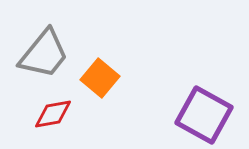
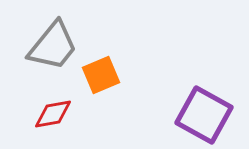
gray trapezoid: moved 9 px right, 8 px up
orange square: moved 1 px right, 3 px up; rotated 27 degrees clockwise
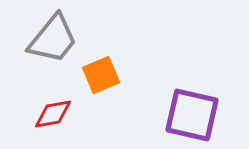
gray trapezoid: moved 7 px up
purple square: moved 12 px left; rotated 16 degrees counterclockwise
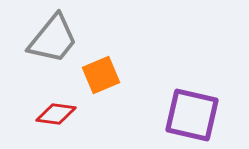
red diamond: moved 3 px right; rotated 18 degrees clockwise
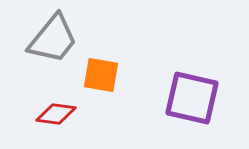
orange square: rotated 33 degrees clockwise
purple square: moved 17 px up
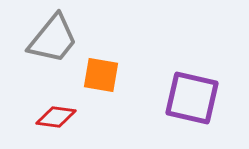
red diamond: moved 3 px down
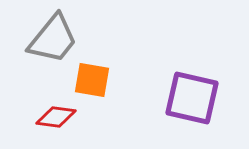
orange square: moved 9 px left, 5 px down
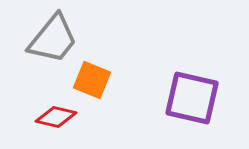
orange square: rotated 12 degrees clockwise
red diamond: rotated 6 degrees clockwise
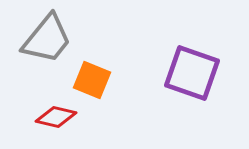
gray trapezoid: moved 6 px left
purple square: moved 25 px up; rotated 6 degrees clockwise
